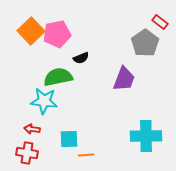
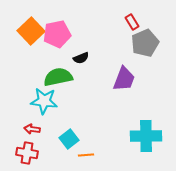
red rectangle: moved 28 px left; rotated 21 degrees clockwise
gray pentagon: rotated 12 degrees clockwise
cyan square: rotated 36 degrees counterclockwise
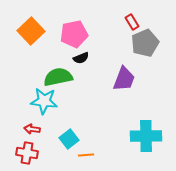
pink pentagon: moved 17 px right
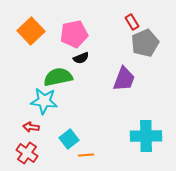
red arrow: moved 1 px left, 2 px up
red cross: rotated 25 degrees clockwise
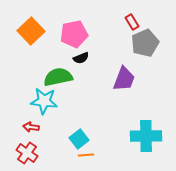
cyan square: moved 10 px right
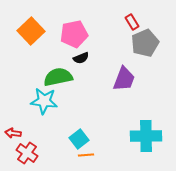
red arrow: moved 18 px left, 6 px down
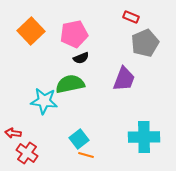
red rectangle: moved 1 px left, 5 px up; rotated 35 degrees counterclockwise
green semicircle: moved 12 px right, 7 px down
cyan cross: moved 2 px left, 1 px down
orange line: rotated 21 degrees clockwise
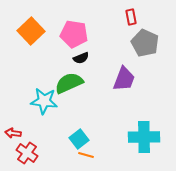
red rectangle: rotated 56 degrees clockwise
pink pentagon: rotated 20 degrees clockwise
gray pentagon: rotated 24 degrees counterclockwise
green semicircle: moved 1 px left, 1 px up; rotated 12 degrees counterclockwise
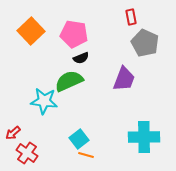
green semicircle: moved 2 px up
red arrow: rotated 49 degrees counterclockwise
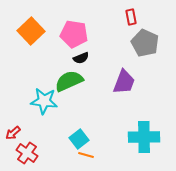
purple trapezoid: moved 3 px down
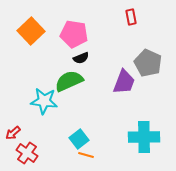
gray pentagon: moved 3 px right, 20 px down
